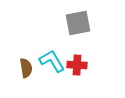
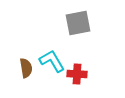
red cross: moved 9 px down
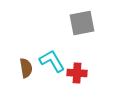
gray square: moved 4 px right
red cross: moved 1 px up
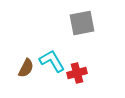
brown semicircle: rotated 36 degrees clockwise
red cross: rotated 18 degrees counterclockwise
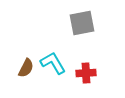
cyan L-shape: moved 1 px right, 2 px down
red cross: moved 9 px right; rotated 12 degrees clockwise
